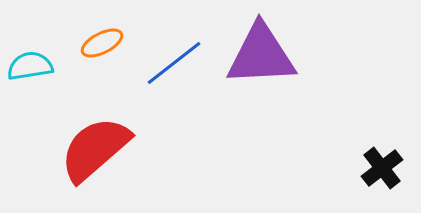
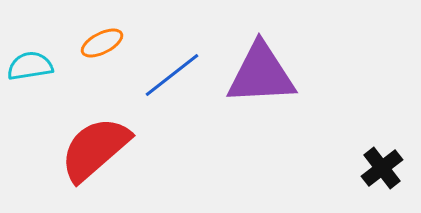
purple triangle: moved 19 px down
blue line: moved 2 px left, 12 px down
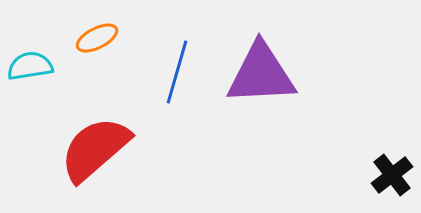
orange ellipse: moved 5 px left, 5 px up
blue line: moved 5 px right, 3 px up; rotated 36 degrees counterclockwise
black cross: moved 10 px right, 7 px down
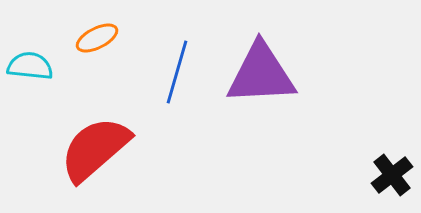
cyan semicircle: rotated 15 degrees clockwise
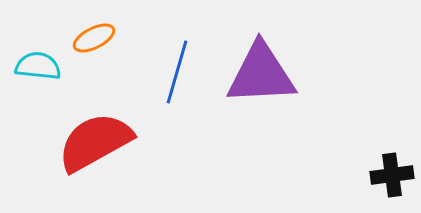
orange ellipse: moved 3 px left
cyan semicircle: moved 8 px right
red semicircle: moved 7 px up; rotated 12 degrees clockwise
black cross: rotated 30 degrees clockwise
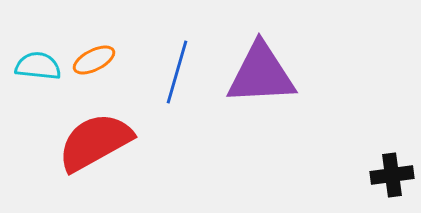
orange ellipse: moved 22 px down
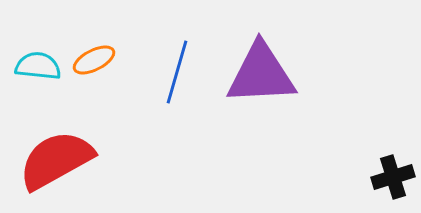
red semicircle: moved 39 px left, 18 px down
black cross: moved 1 px right, 2 px down; rotated 9 degrees counterclockwise
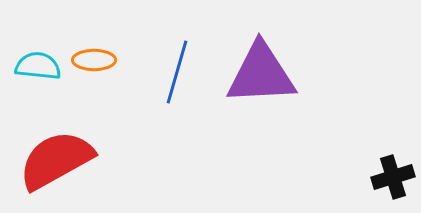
orange ellipse: rotated 27 degrees clockwise
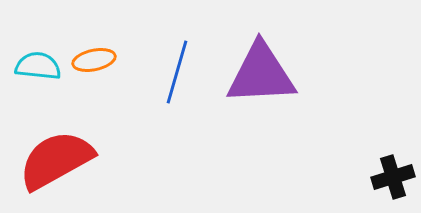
orange ellipse: rotated 12 degrees counterclockwise
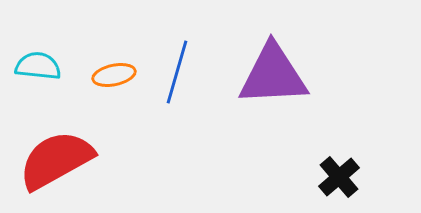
orange ellipse: moved 20 px right, 15 px down
purple triangle: moved 12 px right, 1 px down
black cross: moved 54 px left; rotated 24 degrees counterclockwise
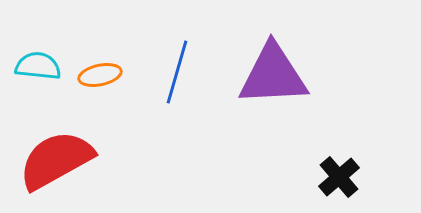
orange ellipse: moved 14 px left
